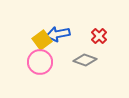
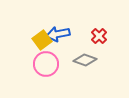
pink circle: moved 6 px right, 2 px down
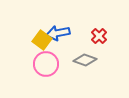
blue arrow: moved 1 px up
yellow square: rotated 18 degrees counterclockwise
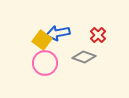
red cross: moved 1 px left, 1 px up
gray diamond: moved 1 px left, 3 px up
pink circle: moved 1 px left, 1 px up
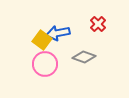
red cross: moved 11 px up
pink circle: moved 1 px down
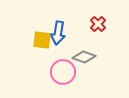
blue arrow: rotated 70 degrees counterclockwise
yellow square: rotated 30 degrees counterclockwise
pink circle: moved 18 px right, 8 px down
